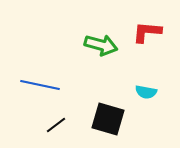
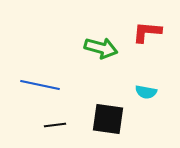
green arrow: moved 3 px down
black square: rotated 8 degrees counterclockwise
black line: moved 1 px left; rotated 30 degrees clockwise
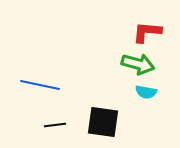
green arrow: moved 37 px right, 16 px down
black square: moved 5 px left, 3 px down
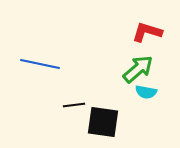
red L-shape: rotated 12 degrees clockwise
green arrow: moved 5 px down; rotated 56 degrees counterclockwise
blue line: moved 21 px up
black line: moved 19 px right, 20 px up
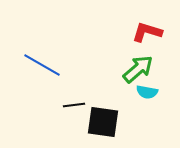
blue line: moved 2 px right, 1 px down; rotated 18 degrees clockwise
cyan semicircle: moved 1 px right
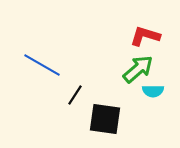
red L-shape: moved 2 px left, 4 px down
cyan semicircle: moved 6 px right, 1 px up; rotated 10 degrees counterclockwise
black line: moved 1 px right, 10 px up; rotated 50 degrees counterclockwise
black square: moved 2 px right, 3 px up
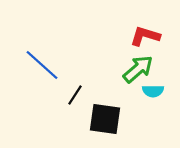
blue line: rotated 12 degrees clockwise
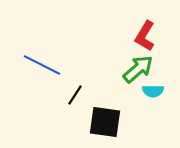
red L-shape: rotated 76 degrees counterclockwise
blue line: rotated 15 degrees counterclockwise
black square: moved 3 px down
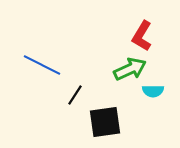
red L-shape: moved 3 px left
green arrow: moved 8 px left; rotated 16 degrees clockwise
black square: rotated 16 degrees counterclockwise
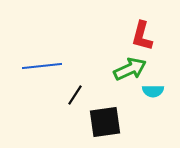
red L-shape: rotated 16 degrees counterclockwise
blue line: moved 1 px down; rotated 33 degrees counterclockwise
